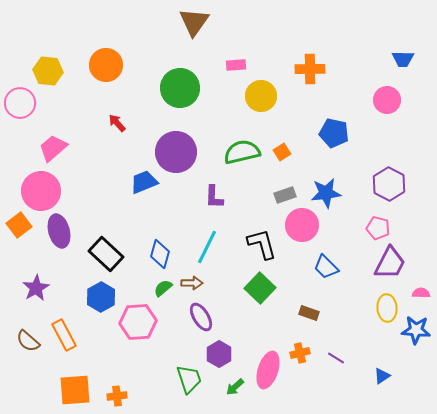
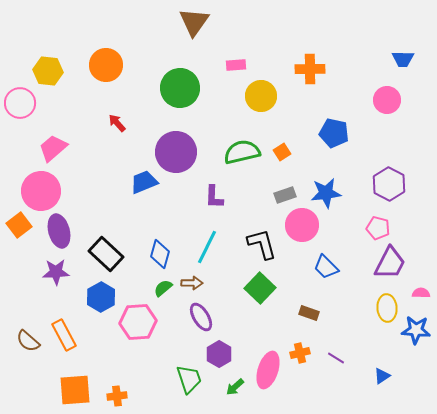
purple star at (36, 288): moved 20 px right, 16 px up; rotated 28 degrees clockwise
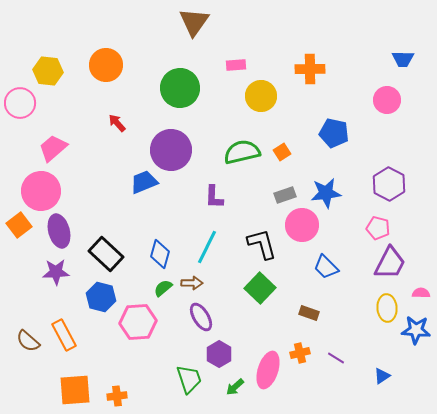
purple circle at (176, 152): moved 5 px left, 2 px up
blue hexagon at (101, 297): rotated 16 degrees counterclockwise
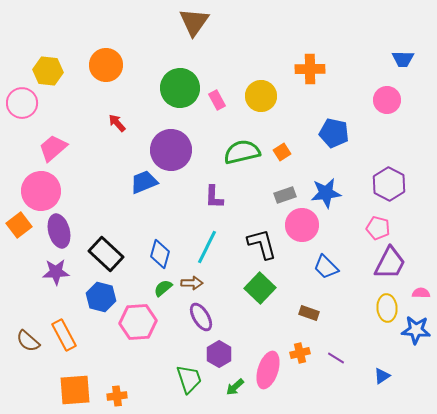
pink rectangle at (236, 65): moved 19 px left, 35 px down; rotated 66 degrees clockwise
pink circle at (20, 103): moved 2 px right
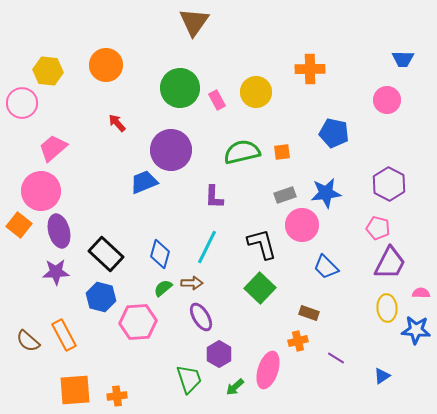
yellow circle at (261, 96): moved 5 px left, 4 px up
orange square at (282, 152): rotated 24 degrees clockwise
orange square at (19, 225): rotated 15 degrees counterclockwise
orange cross at (300, 353): moved 2 px left, 12 px up
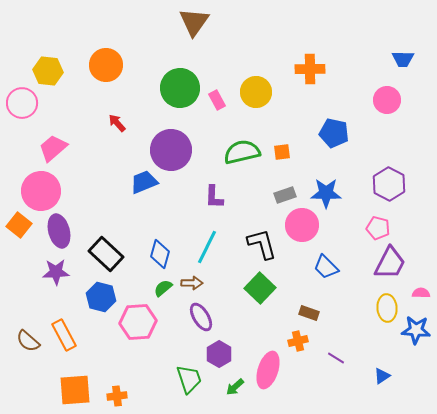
blue star at (326, 193): rotated 8 degrees clockwise
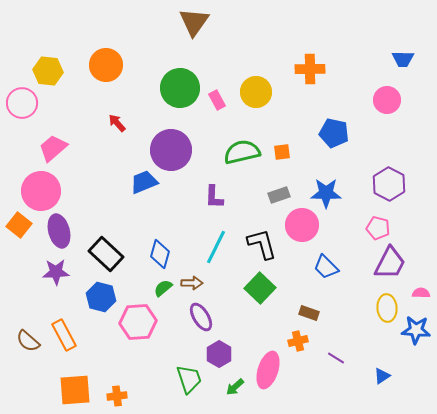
gray rectangle at (285, 195): moved 6 px left
cyan line at (207, 247): moved 9 px right
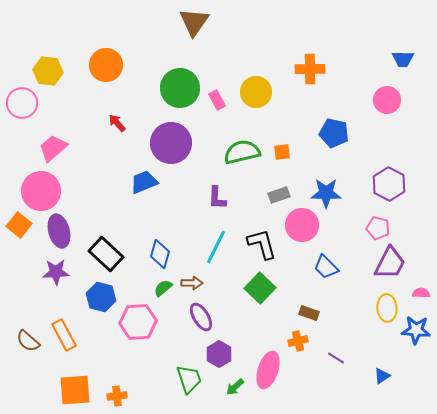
purple circle at (171, 150): moved 7 px up
purple L-shape at (214, 197): moved 3 px right, 1 px down
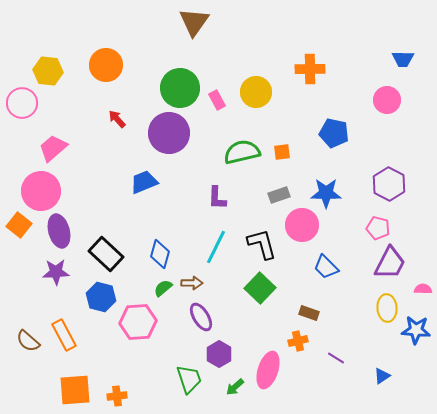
red arrow at (117, 123): moved 4 px up
purple circle at (171, 143): moved 2 px left, 10 px up
pink semicircle at (421, 293): moved 2 px right, 4 px up
